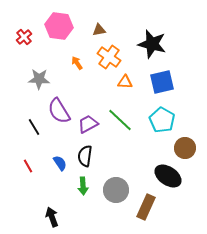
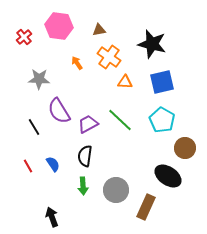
blue semicircle: moved 7 px left, 1 px down
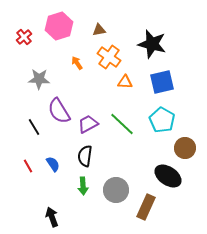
pink hexagon: rotated 24 degrees counterclockwise
green line: moved 2 px right, 4 px down
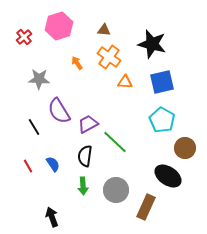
brown triangle: moved 5 px right; rotated 16 degrees clockwise
green line: moved 7 px left, 18 px down
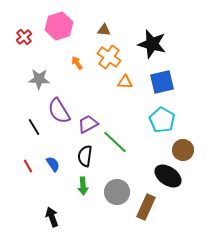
brown circle: moved 2 px left, 2 px down
gray circle: moved 1 px right, 2 px down
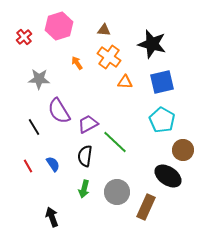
green arrow: moved 1 px right, 3 px down; rotated 18 degrees clockwise
